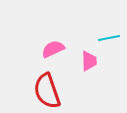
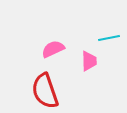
red semicircle: moved 2 px left
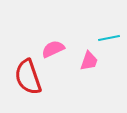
pink trapezoid: rotated 20 degrees clockwise
red semicircle: moved 17 px left, 14 px up
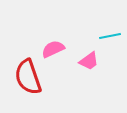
cyan line: moved 1 px right, 2 px up
pink trapezoid: rotated 35 degrees clockwise
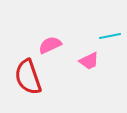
pink semicircle: moved 3 px left, 4 px up
pink trapezoid: rotated 10 degrees clockwise
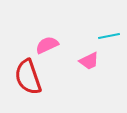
cyan line: moved 1 px left
pink semicircle: moved 3 px left
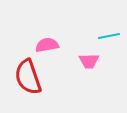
pink semicircle: rotated 15 degrees clockwise
pink trapezoid: rotated 25 degrees clockwise
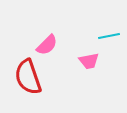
pink semicircle: rotated 145 degrees clockwise
pink trapezoid: rotated 10 degrees counterclockwise
